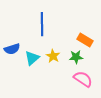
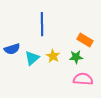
pink semicircle: rotated 30 degrees counterclockwise
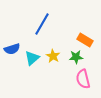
blue line: rotated 30 degrees clockwise
pink semicircle: rotated 108 degrees counterclockwise
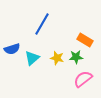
yellow star: moved 4 px right, 2 px down; rotated 16 degrees counterclockwise
pink semicircle: rotated 66 degrees clockwise
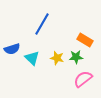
cyan triangle: rotated 35 degrees counterclockwise
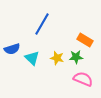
pink semicircle: rotated 60 degrees clockwise
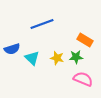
blue line: rotated 40 degrees clockwise
